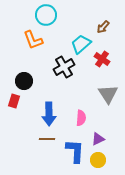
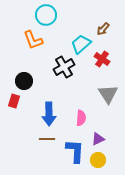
brown arrow: moved 2 px down
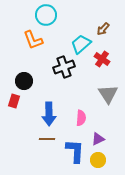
black cross: rotated 10 degrees clockwise
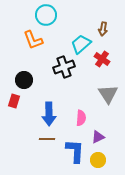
brown arrow: rotated 32 degrees counterclockwise
black circle: moved 1 px up
purple triangle: moved 2 px up
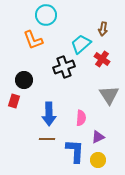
gray triangle: moved 1 px right, 1 px down
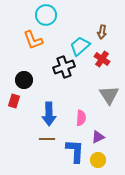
brown arrow: moved 1 px left, 3 px down
cyan trapezoid: moved 1 px left, 2 px down
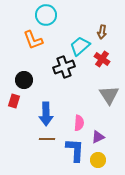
blue arrow: moved 3 px left
pink semicircle: moved 2 px left, 5 px down
blue L-shape: moved 1 px up
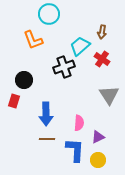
cyan circle: moved 3 px right, 1 px up
